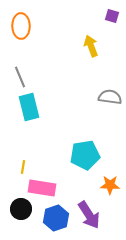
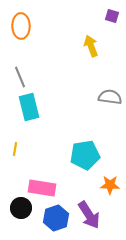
yellow line: moved 8 px left, 18 px up
black circle: moved 1 px up
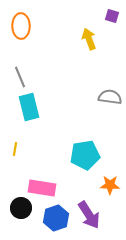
yellow arrow: moved 2 px left, 7 px up
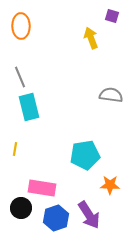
yellow arrow: moved 2 px right, 1 px up
gray semicircle: moved 1 px right, 2 px up
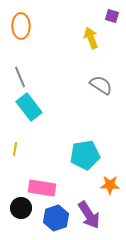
gray semicircle: moved 10 px left, 10 px up; rotated 25 degrees clockwise
cyan rectangle: rotated 24 degrees counterclockwise
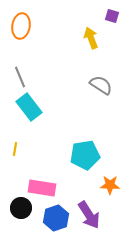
orange ellipse: rotated 10 degrees clockwise
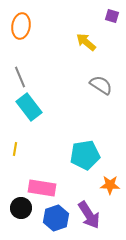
yellow arrow: moved 5 px left, 4 px down; rotated 30 degrees counterclockwise
